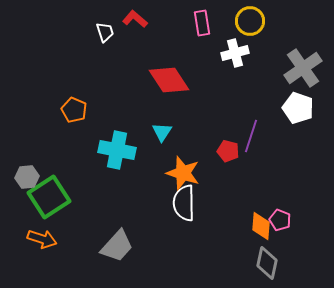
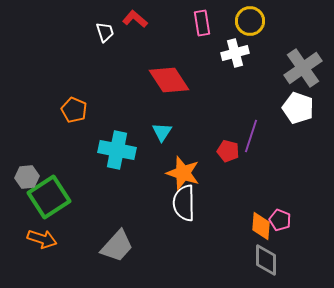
gray diamond: moved 1 px left, 3 px up; rotated 12 degrees counterclockwise
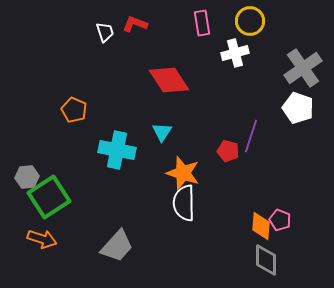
red L-shape: moved 5 px down; rotated 20 degrees counterclockwise
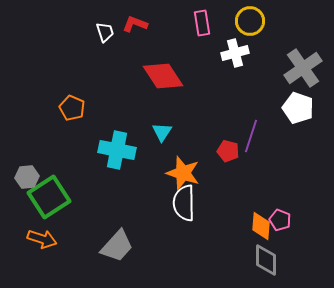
red diamond: moved 6 px left, 4 px up
orange pentagon: moved 2 px left, 2 px up
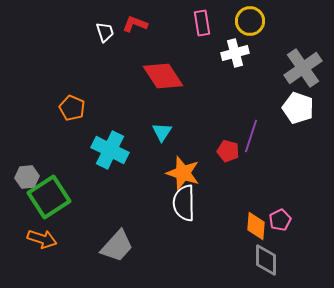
cyan cross: moved 7 px left; rotated 15 degrees clockwise
pink pentagon: rotated 25 degrees clockwise
orange diamond: moved 5 px left
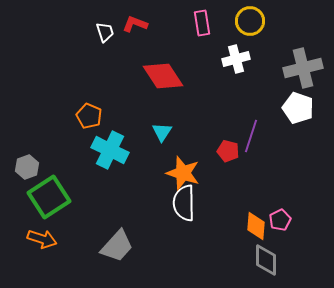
white cross: moved 1 px right, 6 px down
gray cross: rotated 21 degrees clockwise
orange pentagon: moved 17 px right, 8 px down
gray hexagon: moved 10 px up; rotated 15 degrees counterclockwise
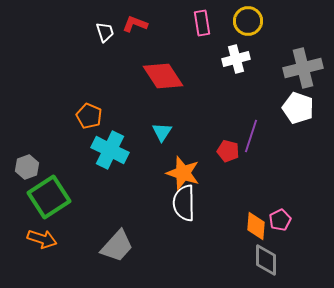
yellow circle: moved 2 px left
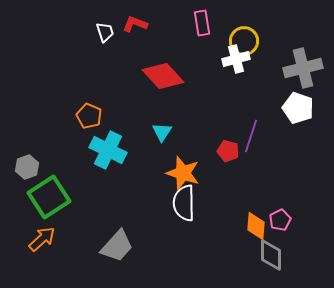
yellow circle: moved 4 px left, 20 px down
red diamond: rotated 9 degrees counterclockwise
cyan cross: moved 2 px left
orange arrow: rotated 60 degrees counterclockwise
gray diamond: moved 5 px right, 5 px up
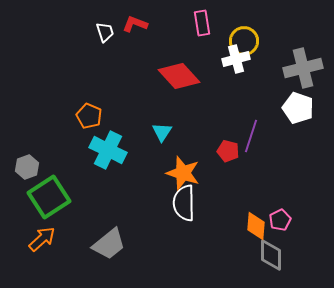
red diamond: moved 16 px right
gray trapezoid: moved 8 px left, 2 px up; rotated 9 degrees clockwise
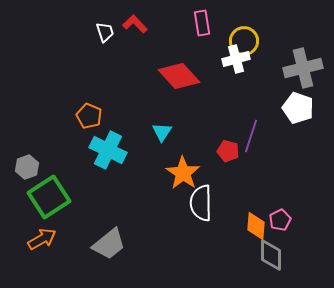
red L-shape: rotated 25 degrees clockwise
orange star: rotated 16 degrees clockwise
white semicircle: moved 17 px right
orange arrow: rotated 12 degrees clockwise
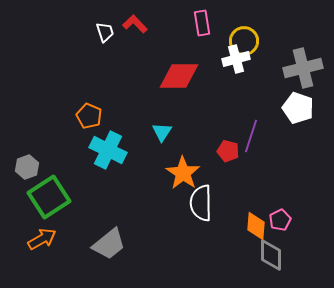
red diamond: rotated 48 degrees counterclockwise
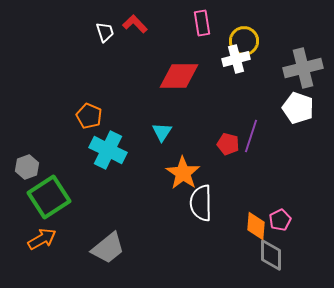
red pentagon: moved 7 px up
gray trapezoid: moved 1 px left, 4 px down
